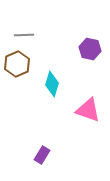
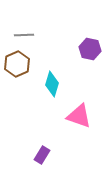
pink triangle: moved 9 px left, 6 px down
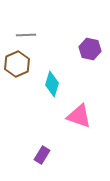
gray line: moved 2 px right
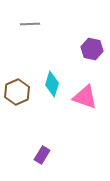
gray line: moved 4 px right, 11 px up
purple hexagon: moved 2 px right
brown hexagon: moved 28 px down
pink triangle: moved 6 px right, 19 px up
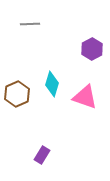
purple hexagon: rotated 20 degrees clockwise
brown hexagon: moved 2 px down
